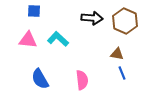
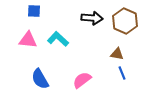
pink semicircle: rotated 120 degrees counterclockwise
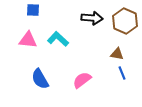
blue square: moved 1 px left, 1 px up
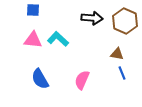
pink triangle: moved 5 px right
pink semicircle: rotated 30 degrees counterclockwise
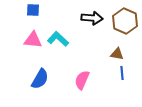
blue line: rotated 16 degrees clockwise
blue semicircle: rotated 120 degrees counterclockwise
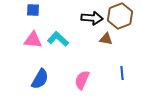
brown hexagon: moved 5 px left, 5 px up; rotated 15 degrees clockwise
brown triangle: moved 11 px left, 15 px up
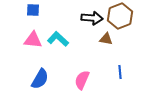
blue line: moved 2 px left, 1 px up
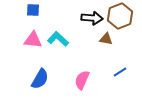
blue line: rotated 64 degrees clockwise
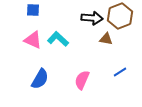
pink triangle: rotated 18 degrees clockwise
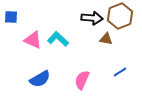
blue square: moved 22 px left, 7 px down
blue semicircle: rotated 30 degrees clockwise
